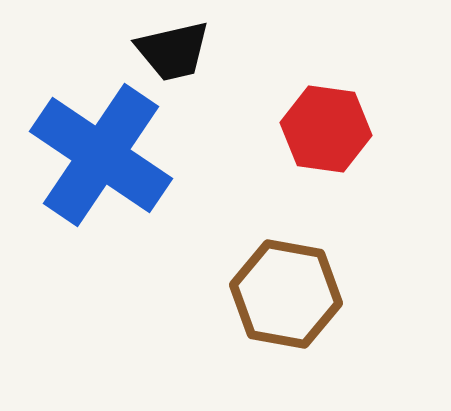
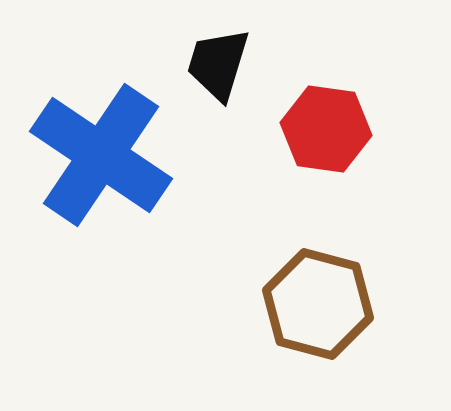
black trapezoid: moved 45 px right, 13 px down; rotated 120 degrees clockwise
brown hexagon: moved 32 px right, 10 px down; rotated 5 degrees clockwise
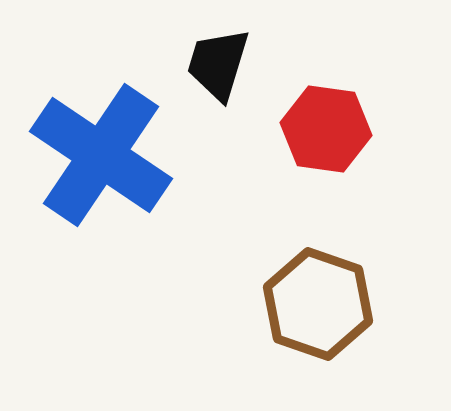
brown hexagon: rotated 4 degrees clockwise
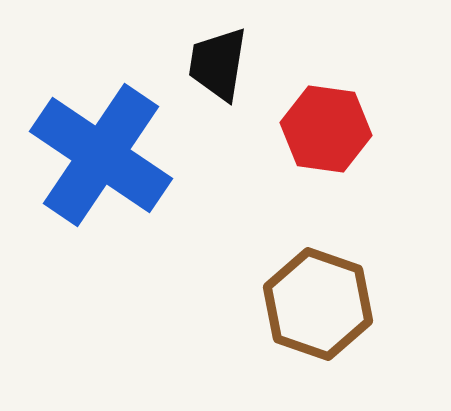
black trapezoid: rotated 8 degrees counterclockwise
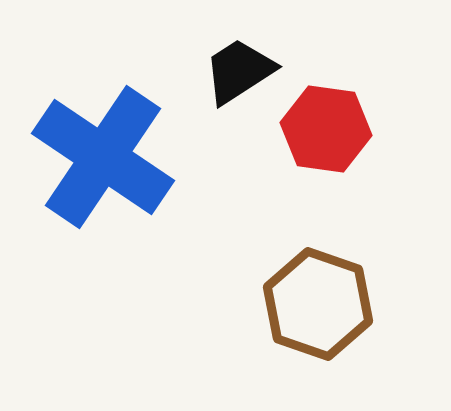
black trapezoid: moved 21 px right, 7 px down; rotated 48 degrees clockwise
blue cross: moved 2 px right, 2 px down
